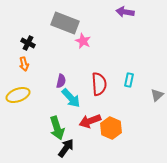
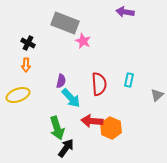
orange arrow: moved 2 px right, 1 px down; rotated 16 degrees clockwise
red arrow: moved 2 px right; rotated 25 degrees clockwise
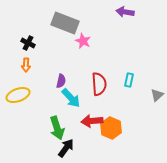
red arrow: rotated 10 degrees counterclockwise
